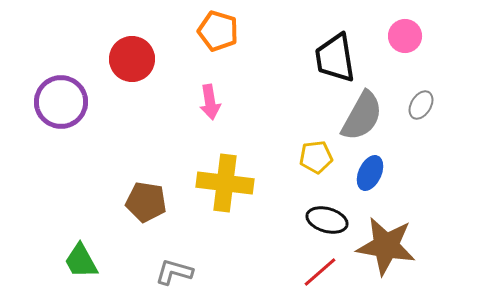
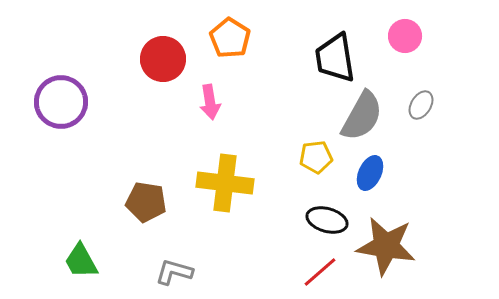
orange pentagon: moved 12 px right, 7 px down; rotated 15 degrees clockwise
red circle: moved 31 px right
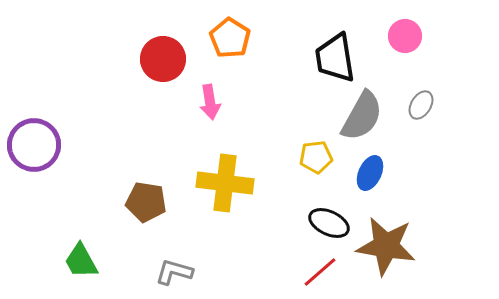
purple circle: moved 27 px left, 43 px down
black ellipse: moved 2 px right, 3 px down; rotated 9 degrees clockwise
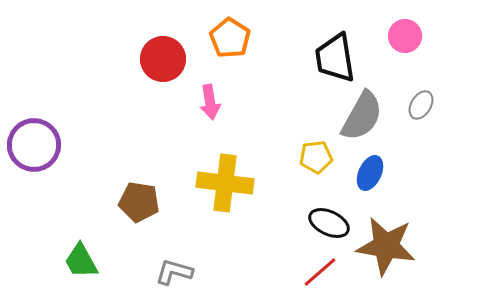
brown pentagon: moved 7 px left
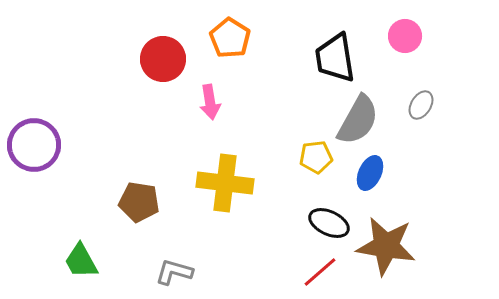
gray semicircle: moved 4 px left, 4 px down
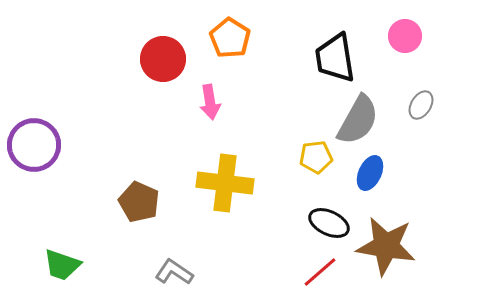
brown pentagon: rotated 15 degrees clockwise
green trapezoid: moved 19 px left, 4 px down; rotated 42 degrees counterclockwise
gray L-shape: rotated 18 degrees clockwise
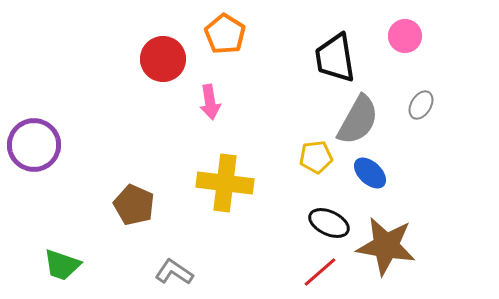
orange pentagon: moved 5 px left, 4 px up
blue ellipse: rotated 72 degrees counterclockwise
brown pentagon: moved 5 px left, 3 px down
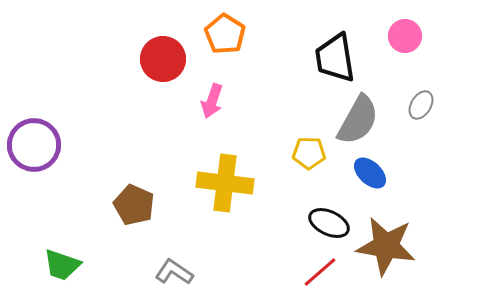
pink arrow: moved 2 px right, 1 px up; rotated 28 degrees clockwise
yellow pentagon: moved 7 px left, 4 px up; rotated 8 degrees clockwise
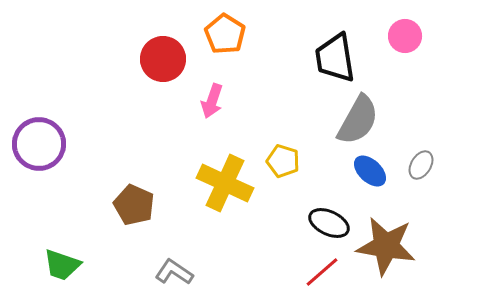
gray ellipse: moved 60 px down
purple circle: moved 5 px right, 1 px up
yellow pentagon: moved 26 px left, 8 px down; rotated 16 degrees clockwise
blue ellipse: moved 2 px up
yellow cross: rotated 18 degrees clockwise
red line: moved 2 px right
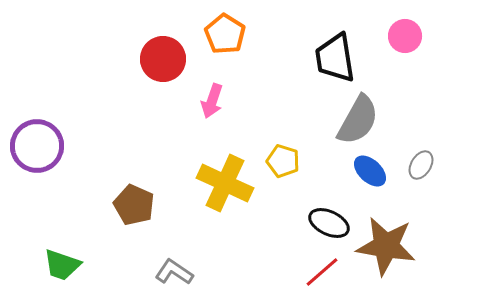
purple circle: moved 2 px left, 2 px down
